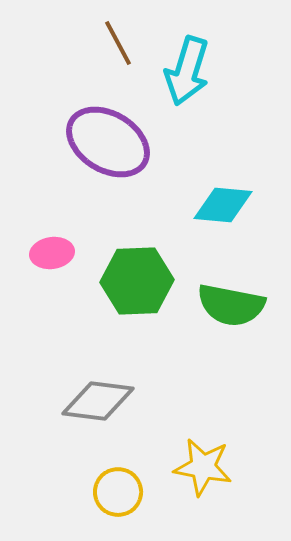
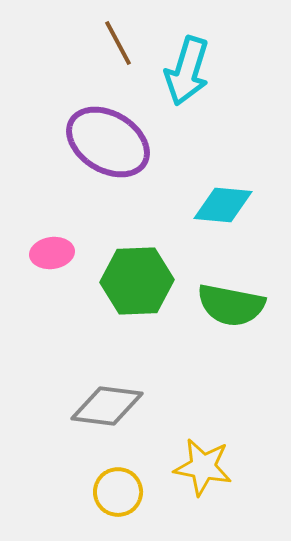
gray diamond: moved 9 px right, 5 px down
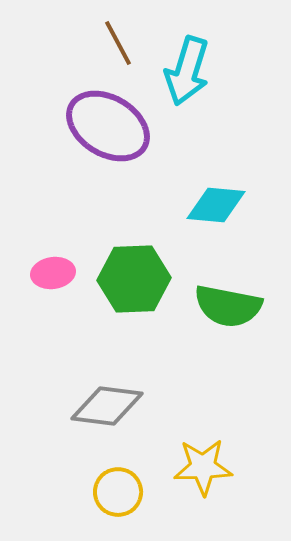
purple ellipse: moved 16 px up
cyan diamond: moved 7 px left
pink ellipse: moved 1 px right, 20 px down
green hexagon: moved 3 px left, 2 px up
green semicircle: moved 3 px left, 1 px down
yellow star: rotated 12 degrees counterclockwise
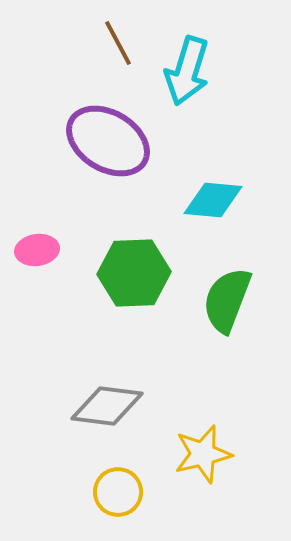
purple ellipse: moved 15 px down
cyan diamond: moved 3 px left, 5 px up
pink ellipse: moved 16 px left, 23 px up
green hexagon: moved 6 px up
green semicircle: moved 1 px left, 6 px up; rotated 100 degrees clockwise
yellow star: moved 13 px up; rotated 12 degrees counterclockwise
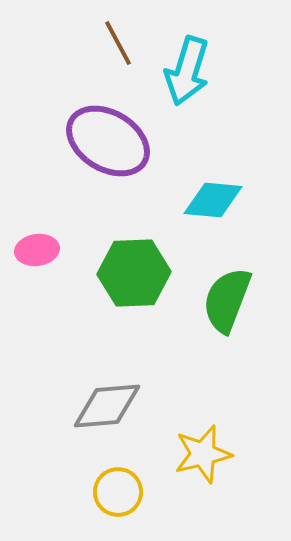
gray diamond: rotated 12 degrees counterclockwise
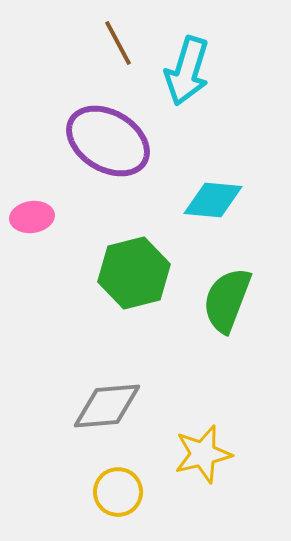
pink ellipse: moved 5 px left, 33 px up
green hexagon: rotated 12 degrees counterclockwise
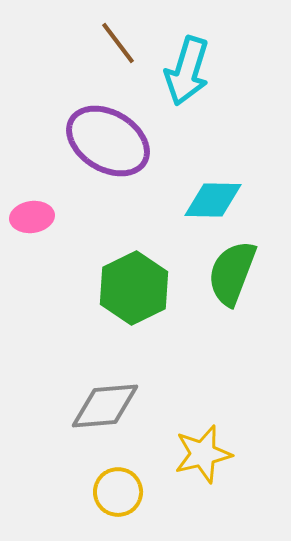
brown line: rotated 9 degrees counterclockwise
cyan diamond: rotated 4 degrees counterclockwise
green hexagon: moved 15 px down; rotated 12 degrees counterclockwise
green semicircle: moved 5 px right, 27 px up
gray diamond: moved 2 px left
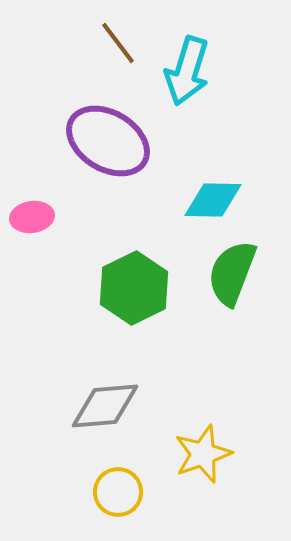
yellow star: rotated 6 degrees counterclockwise
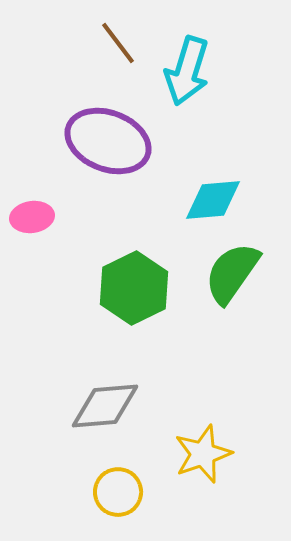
purple ellipse: rotated 10 degrees counterclockwise
cyan diamond: rotated 6 degrees counterclockwise
green semicircle: rotated 14 degrees clockwise
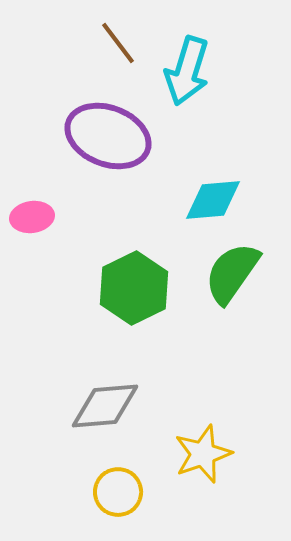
purple ellipse: moved 5 px up
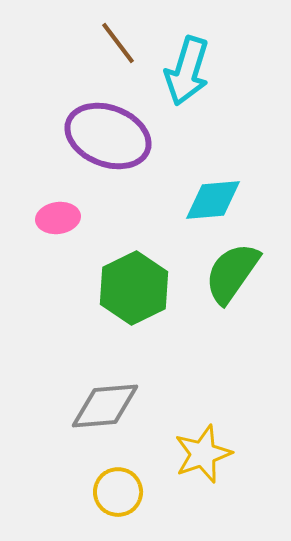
pink ellipse: moved 26 px right, 1 px down
